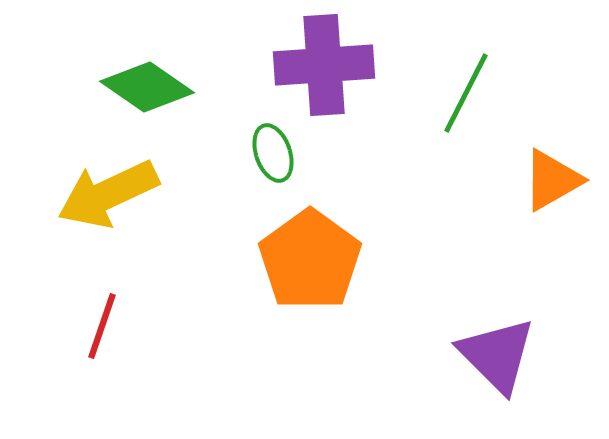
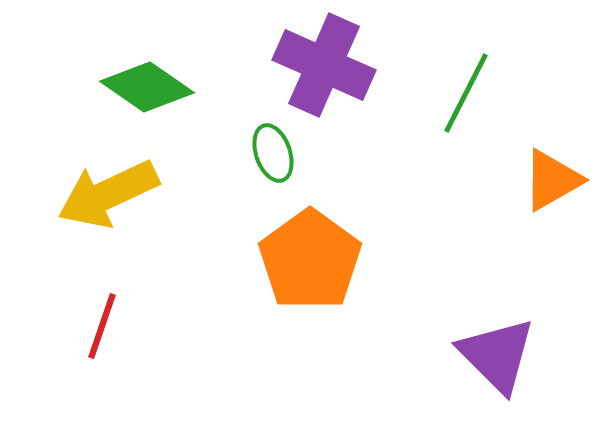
purple cross: rotated 28 degrees clockwise
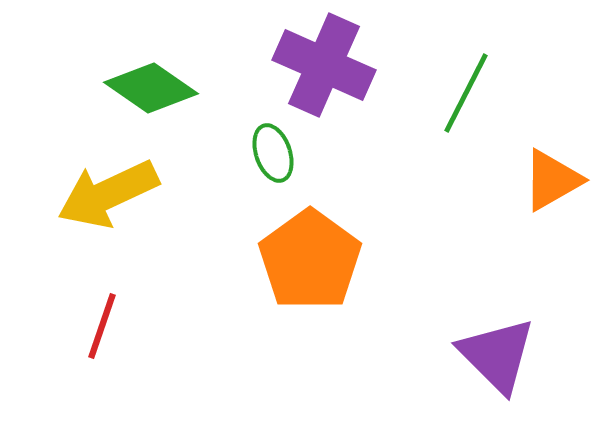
green diamond: moved 4 px right, 1 px down
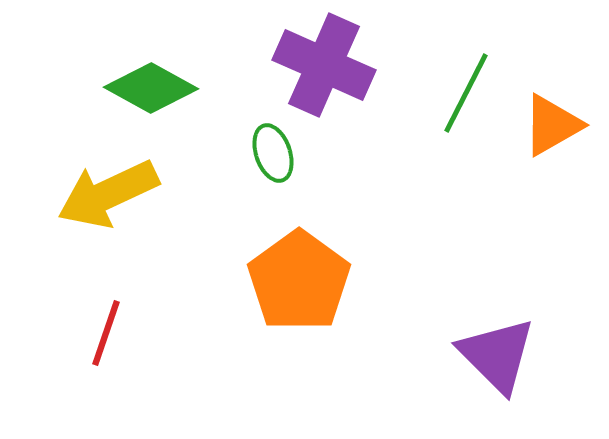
green diamond: rotated 6 degrees counterclockwise
orange triangle: moved 55 px up
orange pentagon: moved 11 px left, 21 px down
red line: moved 4 px right, 7 px down
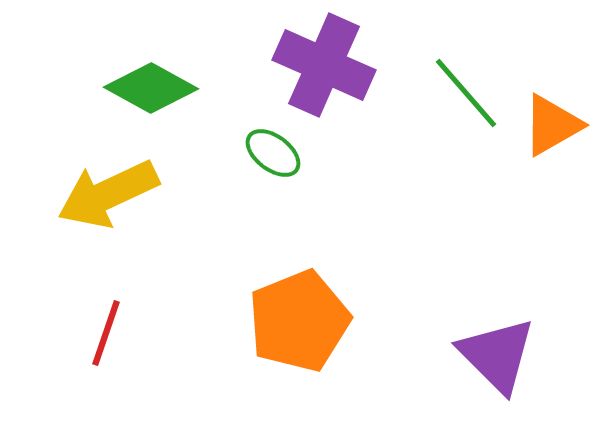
green line: rotated 68 degrees counterclockwise
green ellipse: rotated 34 degrees counterclockwise
orange pentagon: moved 40 px down; rotated 14 degrees clockwise
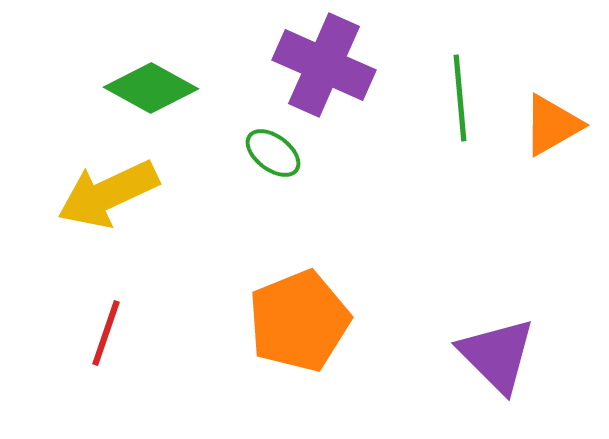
green line: moved 6 px left, 5 px down; rotated 36 degrees clockwise
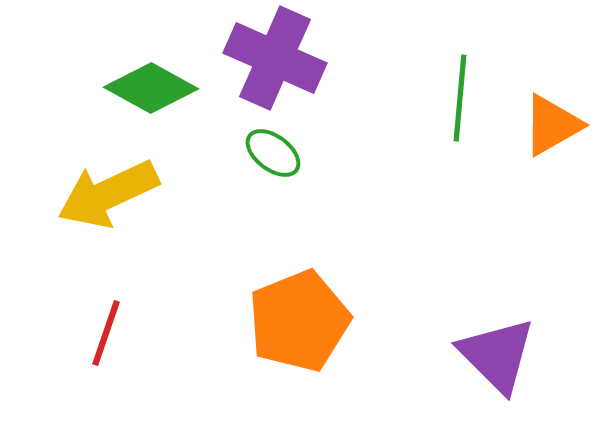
purple cross: moved 49 px left, 7 px up
green line: rotated 10 degrees clockwise
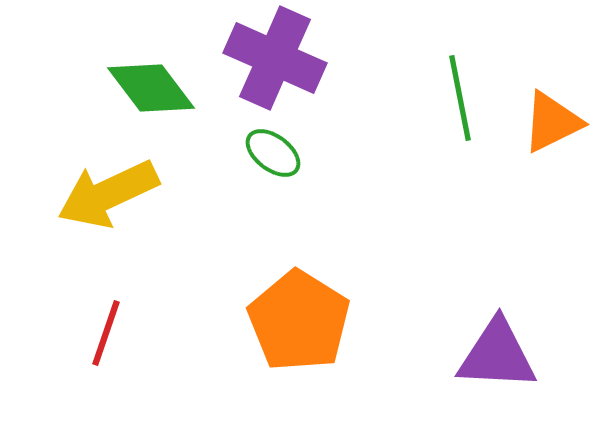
green diamond: rotated 24 degrees clockwise
green line: rotated 16 degrees counterclockwise
orange triangle: moved 3 px up; rotated 4 degrees clockwise
orange pentagon: rotated 18 degrees counterclockwise
purple triangle: rotated 42 degrees counterclockwise
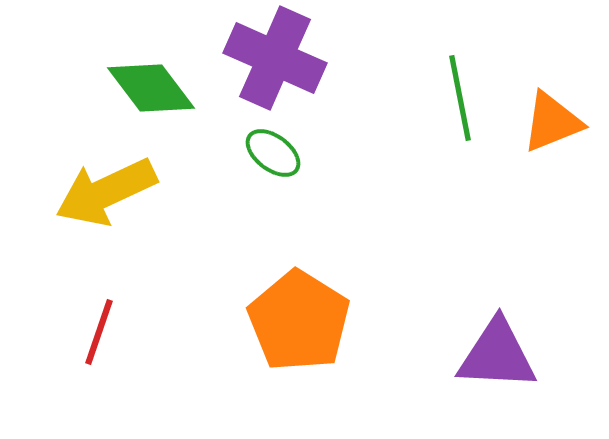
orange triangle: rotated 4 degrees clockwise
yellow arrow: moved 2 px left, 2 px up
red line: moved 7 px left, 1 px up
